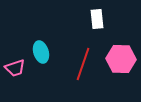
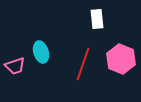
pink hexagon: rotated 20 degrees clockwise
pink trapezoid: moved 2 px up
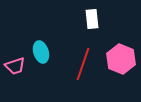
white rectangle: moved 5 px left
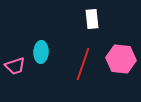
cyan ellipse: rotated 20 degrees clockwise
pink hexagon: rotated 16 degrees counterclockwise
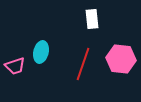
cyan ellipse: rotated 10 degrees clockwise
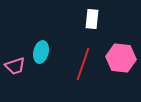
white rectangle: rotated 12 degrees clockwise
pink hexagon: moved 1 px up
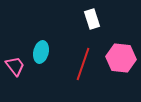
white rectangle: rotated 24 degrees counterclockwise
pink trapezoid: rotated 110 degrees counterclockwise
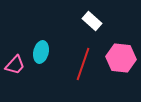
white rectangle: moved 2 px down; rotated 30 degrees counterclockwise
pink trapezoid: moved 1 px up; rotated 80 degrees clockwise
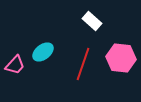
cyan ellipse: moved 2 px right; rotated 40 degrees clockwise
